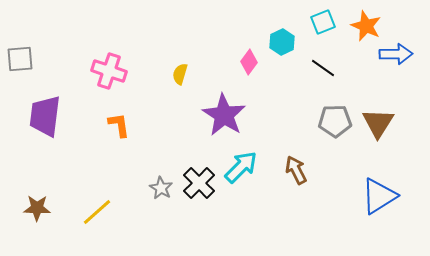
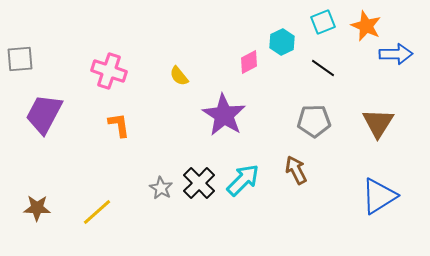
pink diamond: rotated 25 degrees clockwise
yellow semicircle: moved 1 px left, 2 px down; rotated 55 degrees counterclockwise
purple trapezoid: moved 1 px left, 2 px up; rotated 21 degrees clockwise
gray pentagon: moved 21 px left
cyan arrow: moved 2 px right, 13 px down
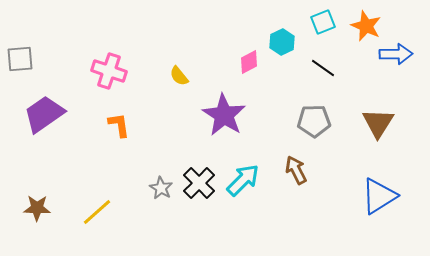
purple trapezoid: rotated 27 degrees clockwise
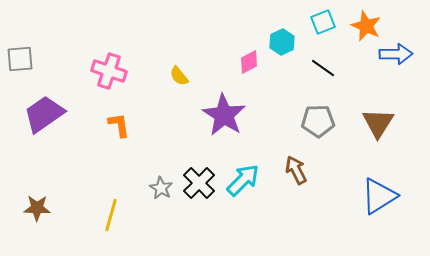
gray pentagon: moved 4 px right
yellow line: moved 14 px right, 3 px down; rotated 32 degrees counterclockwise
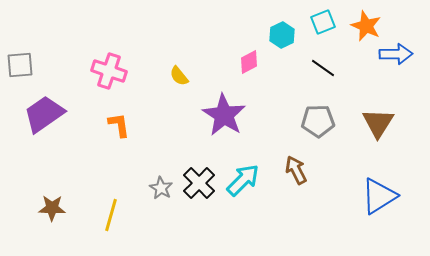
cyan hexagon: moved 7 px up
gray square: moved 6 px down
brown star: moved 15 px right
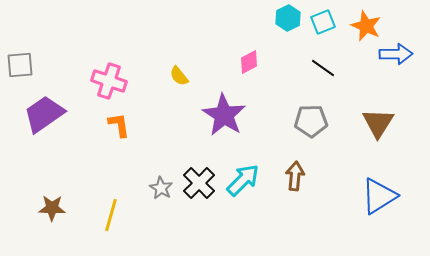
cyan hexagon: moved 6 px right, 17 px up
pink cross: moved 10 px down
gray pentagon: moved 7 px left
brown arrow: moved 1 px left, 6 px down; rotated 32 degrees clockwise
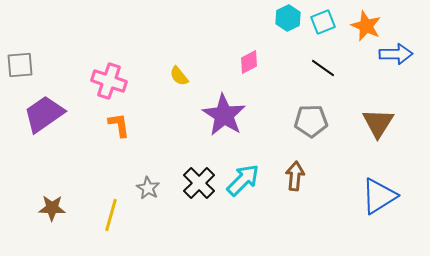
gray star: moved 13 px left
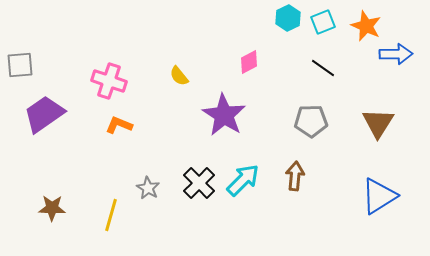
orange L-shape: rotated 60 degrees counterclockwise
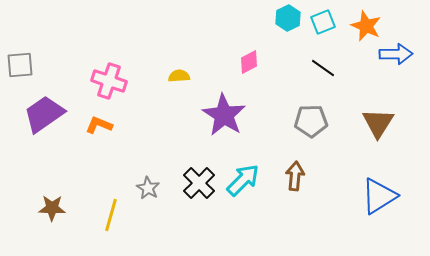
yellow semicircle: rotated 125 degrees clockwise
orange L-shape: moved 20 px left
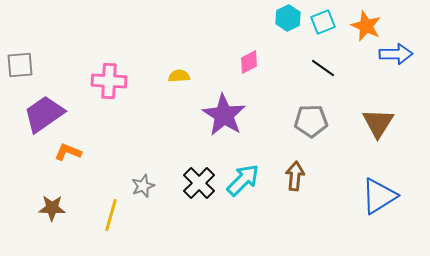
pink cross: rotated 16 degrees counterclockwise
orange L-shape: moved 31 px left, 27 px down
gray star: moved 5 px left, 2 px up; rotated 20 degrees clockwise
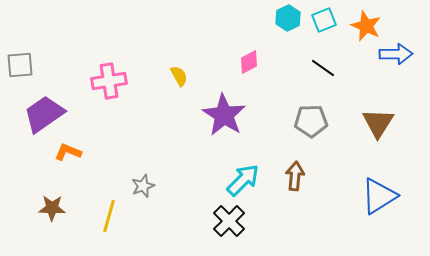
cyan square: moved 1 px right, 2 px up
yellow semicircle: rotated 65 degrees clockwise
pink cross: rotated 12 degrees counterclockwise
black cross: moved 30 px right, 38 px down
yellow line: moved 2 px left, 1 px down
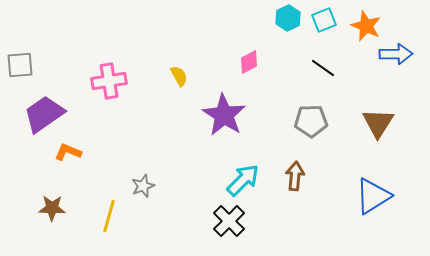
blue triangle: moved 6 px left
